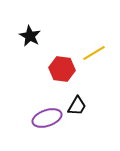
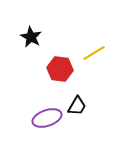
black star: moved 1 px right, 1 px down
red hexagon: moved 2 px left
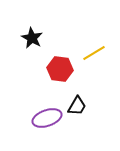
black star: moved 1 px right, 1 px down
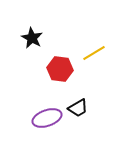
black trapezoid: moved 1 px right, 2 px down; rotated 30 degrees clockwise
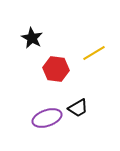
red hexagon: moved 4 px left
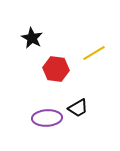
purple ellipse: rotated 16 degrees clockwise
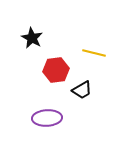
yellow line: rotated 45 degrees clockwise
red hexagon: moved 1 px down; rotated 15 degrees counterclockwise
black trapezoid: moved 4 px right, 18 px up
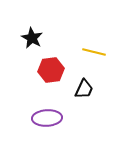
yellow line: moved 1 px up
red hexagon: moved 5 px left
black trapezoid: moved 2 px right, 1 px up; rotated 35 degrees counterclockwise
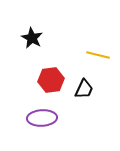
yellow line: moved 4 px right, 3 px down
red hexagon: moved 10 px down
purple ellipse: moved 5 px left
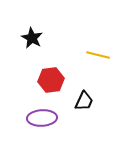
black trapezoid: moved 12 px down
